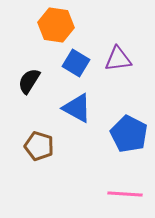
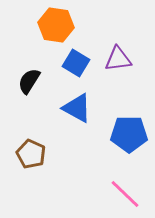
blue pentagon: rotated 27 degrees counterclockwise
brown pentagon: moved 8 px left, 8 px down; rotated 8 degrees clockwise
pink line: rotated 40 degrees clockwise
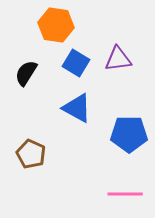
black semicircle: moved 3 px left, 8 px up
pink line: rotated 44 degrees counterclockwise
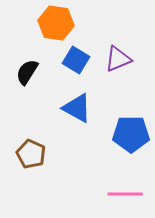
orange hexagon: moved 2 px up
purple triangle: rotated 16 degrees counterclockwise
blue square: moved 3 px up
black semicircle: moved 1 px right, 1 px up
blue pentagon: moved 2 px right
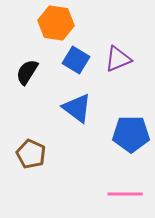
blue triangle: rotated 8 degrees clockwise
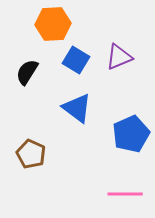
orange hexagon: moved 3 px left, 1 px down; rotated 12 degrees counterclockwise
purple triangle: moved 1 px right, 2 px up
blue pentagon: rotated 24 degrees counterclockwise
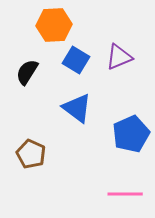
orange hexagon: moved 1 px right, 1 px down
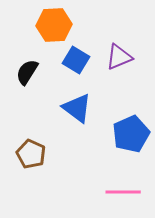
pink line: moved 2 px left, 2 px up
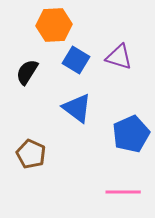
purple triangle: rotated 40 degrees clockwise
